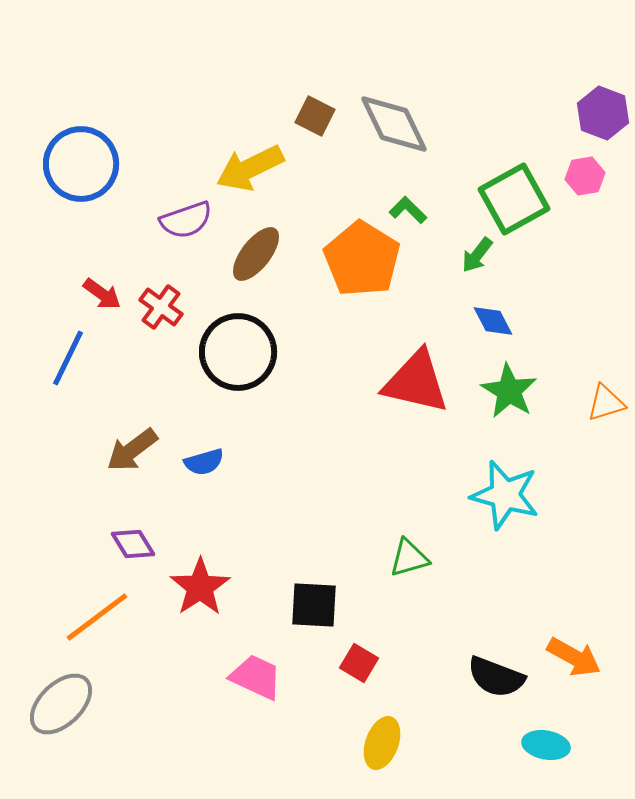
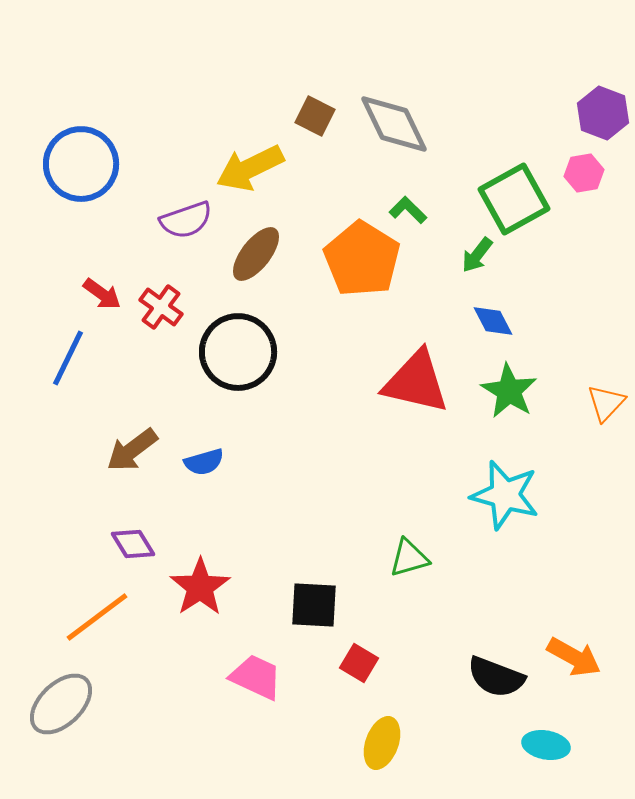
pink hexagon: moved 1 px left, 3 px up
orange triangle: rotated 30 degrees counterclockwise
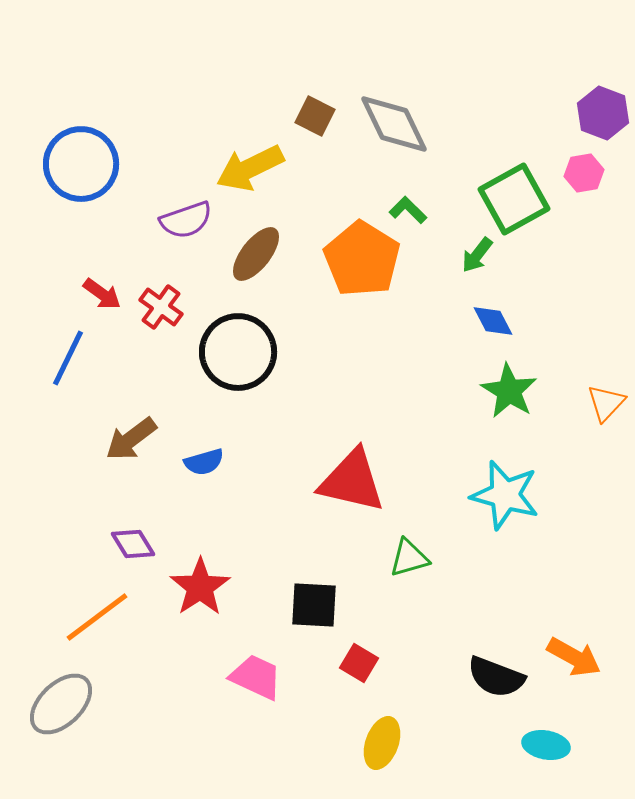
red triangle: moved 64 px left, 99 px down
brown arrow: moved 1 px left, 11 px up
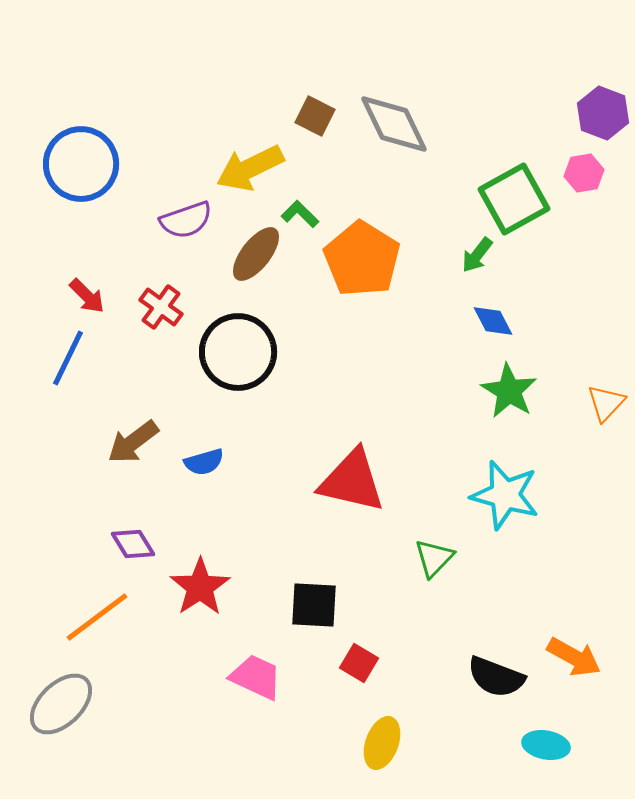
green L-shape: moved 108 px left, 4 px down
red arrow: moved 15 px left, 2 px down; rotated 9 degrees clockwise
brown arrow: moved 2 px right, 3 px down
green triangle: moved 25 px right; rotated 30 degrees counterclockwise
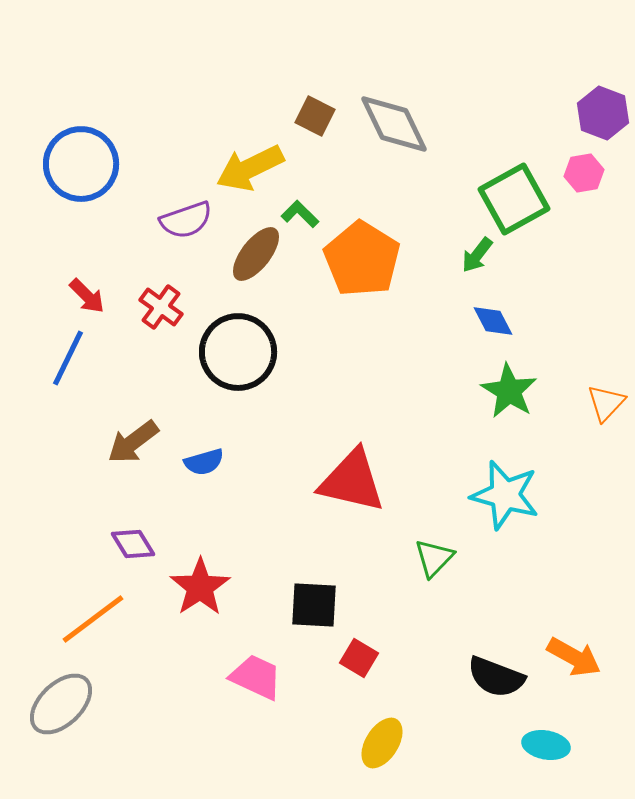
orange line: moved 4 px left, 2 px down
red square: moved 5 px up
yellow ellipse: rotated 12 degrees clockwise
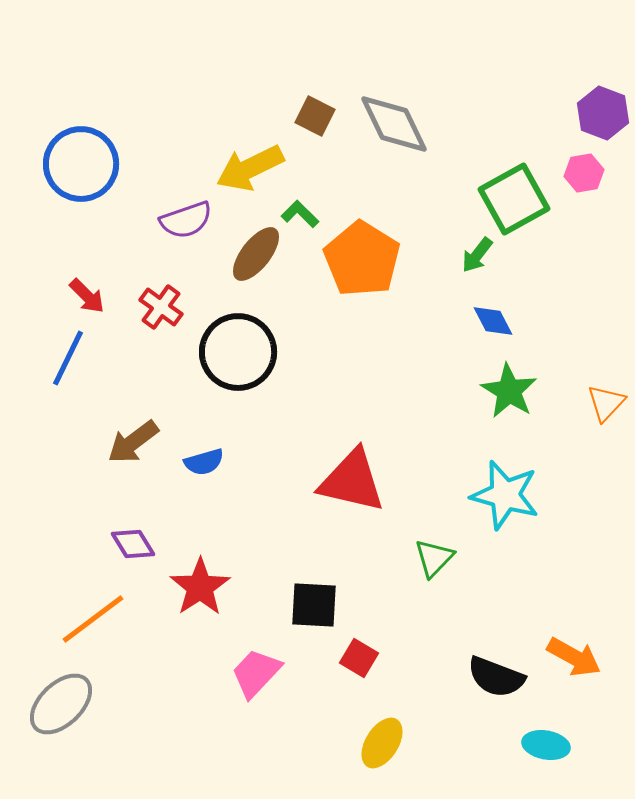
pink trapezoid: moved 4 px up; rotated 72 degrees counterclockwise
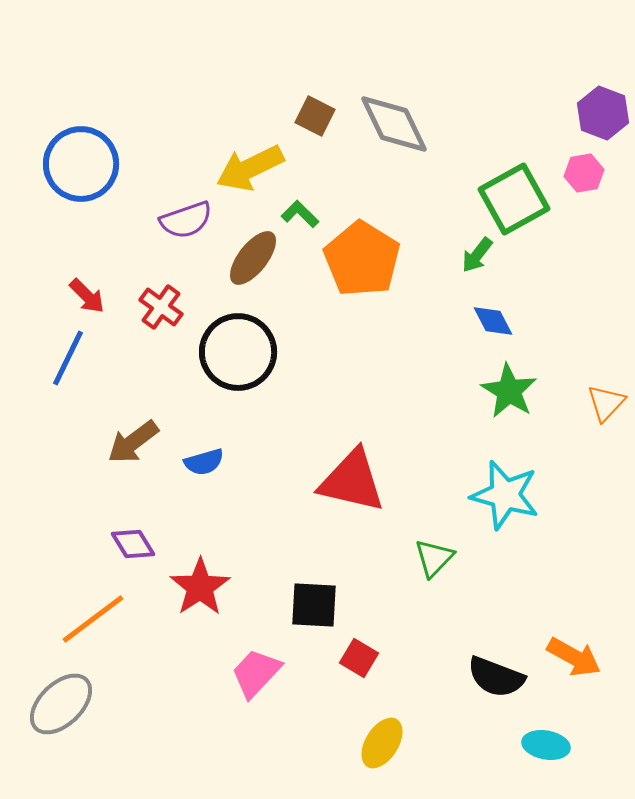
brown ellipse: moved 3 px left, 4 px down
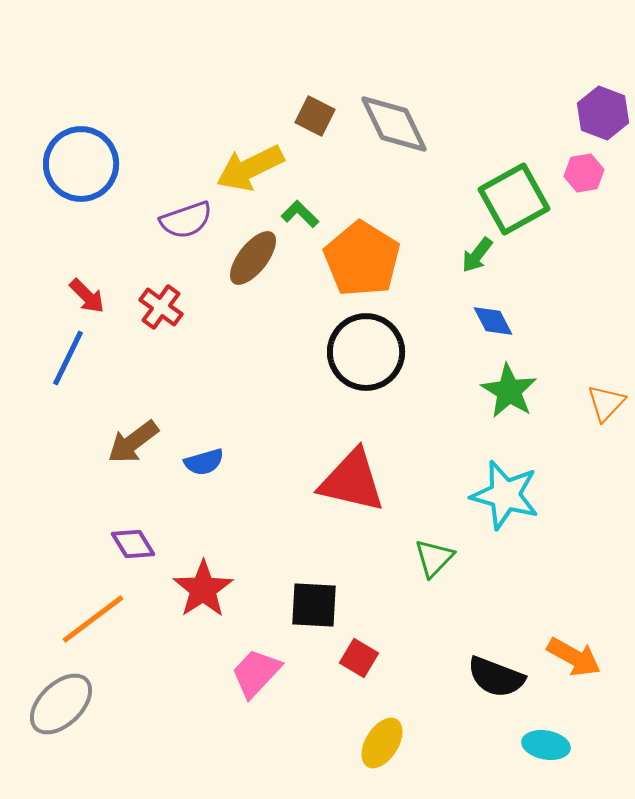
black circle: moved 128 px right
red star: moved 3 px right, 2 px down
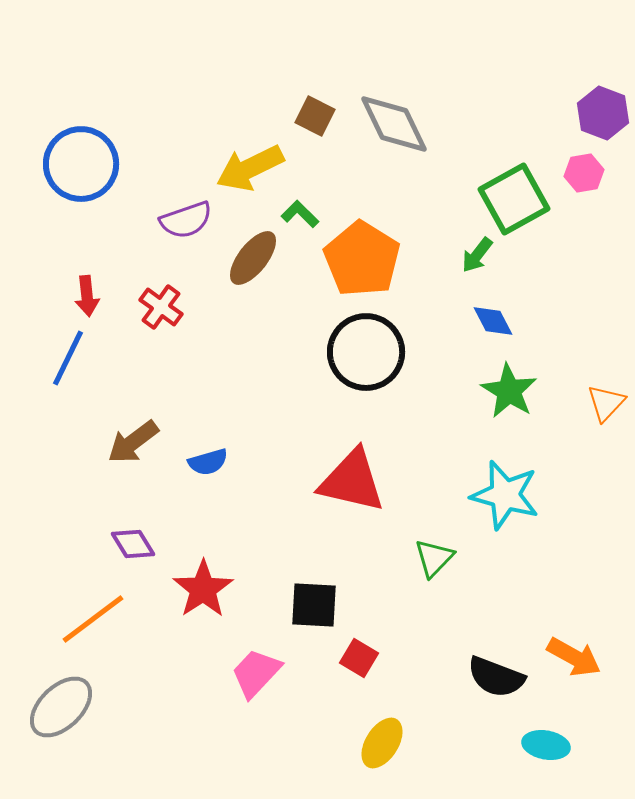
red arrow: rotated 39 degrees clockwise
blue semicircle: moved 4 px right
gray ellipse: moved 3 px down
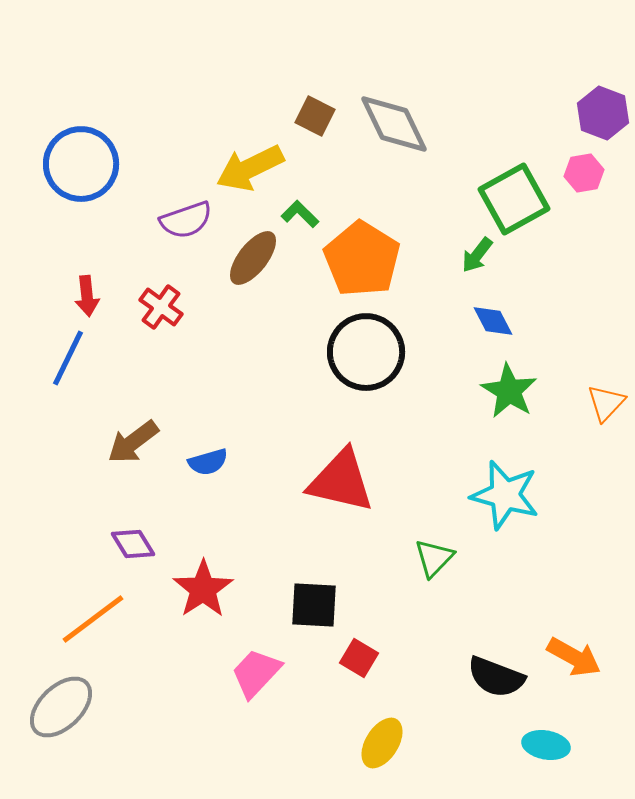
red triangle: moved 11 px left
